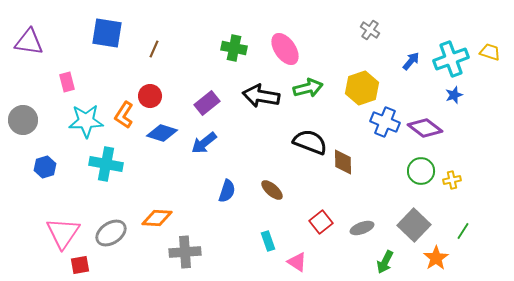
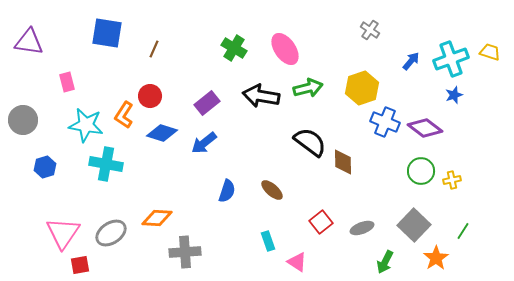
green cross at (234, 48): rotated 20 degrees clockwise
cyan star at (86, 121): moved 4 px down; rotated 12 degrees clockwise
black semicircle at (310, 142): rotated 16 degrees clockwise
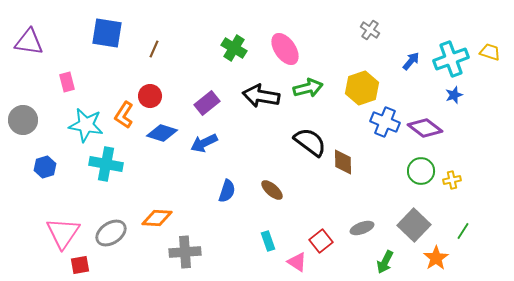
blue arrow at (204, 143): rotated 12 degrees clockwise
red square at (321, 222): moved 19 px down
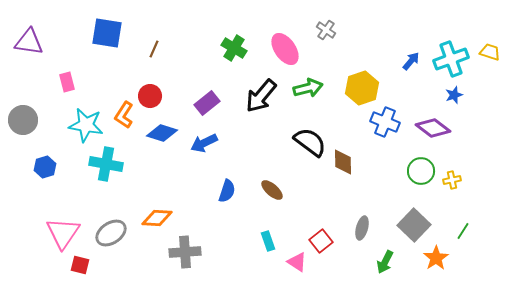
gray cross at (370, 30): moved 44 px left
black arrow at (261, 96): rotated 60 degrees counterclockwise
purple diamond at (425, 128): moved 8 px right
gray ellipse at (362, 228): rotated 55 degrees counterclockwise
red square at (80, 265): rotated 24 degrees clockwise
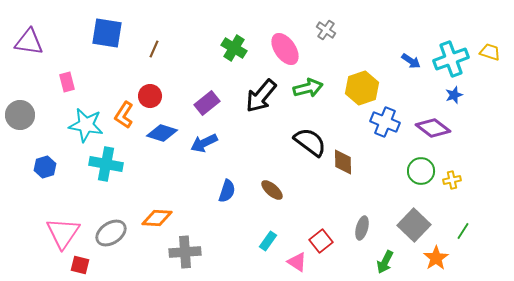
blue arrow at (411, 61): rotated 84 degrees clockwise
gray circle at (23, 120): moved 3 px left, 5 px up
cyan rectangle at (268, 241): rotated 54 degrees clockwise
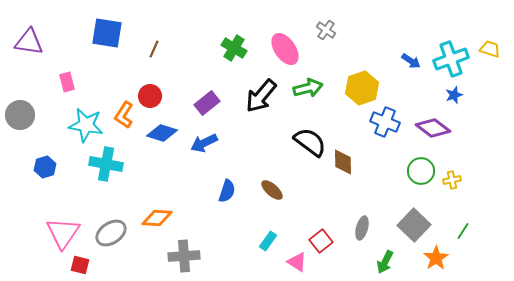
yellow trapezoid at (490, 52): moved 3 px up
gray cross at (185, 252): moved 1 px left, 4 px down
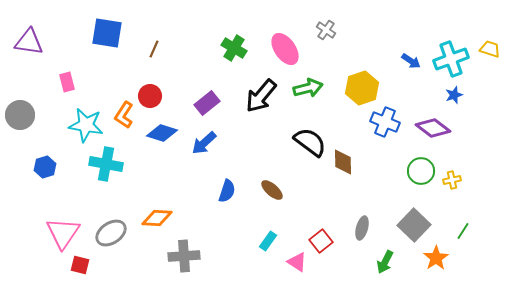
blue arrow at (204, 143): rotated 16 degrees counterclockwise
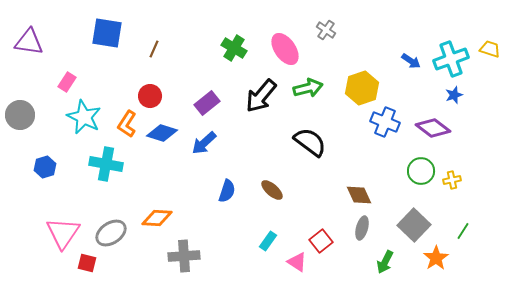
pink rectangle at (67, 82): rotated 48 degrees clockwise
orange L-shape at (124, 115): moved 3 px right, 9 px down
cyan star at (86, 125): moved 2 px left, 8 px up; rotated 16 degrees clockwise
brown diamond at (343, 162): moved 16 px right, 33 px down; rotated 24 degrees counterclockwise
red square at (80, 265): moved 7 px right, 2 px up
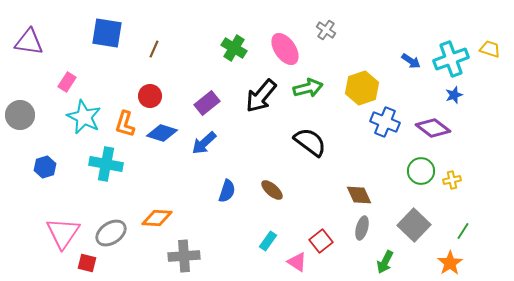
orange L-shape at (127, 124): moved 2 px left; rotated 16 degrees counterclockwise
orange star at (436, 258): moved 14 px right, 5 px down
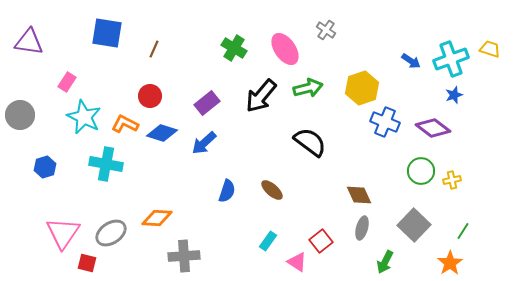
orange L-shape at (125, 124): rotated 100 degrees clockwise
